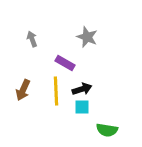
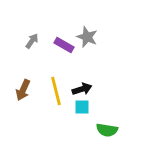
gray arrow: moved 2 px down; rotated 56 degrees clockwise
purple rectangle: moved 1 px left, 18 px up
yellow line: rotated 12 degrees counterclockwise
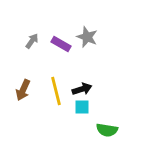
purple rectangle: moved 3 px left, 1 px up
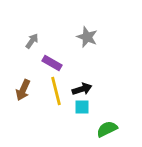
purple rectangle: moved 9 px left, 19 px down
green semicircle: moved 1 px up; rotated 145 degrees clockwise
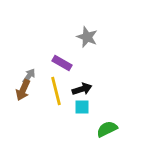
gray arrow: moved 3 px left, 35 px down
purple rectangle: moved 10 px right
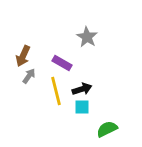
gray star: rotated 10 degrees clockwise
brown arrow: moved 34 px up
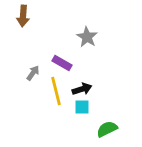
brown arrow: moved 40 px up; rotated 20 degrees counterclockwise
gray arrow: moved 4 px right, 3 px up
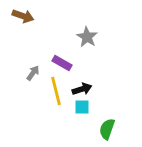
brown arrow: rotated 75 degrees counterclockwise
green semicircle: rotated 45 degrees counterclockwise
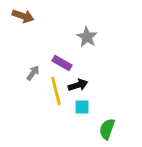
black arrow: moved 4 px left, 4 px up
